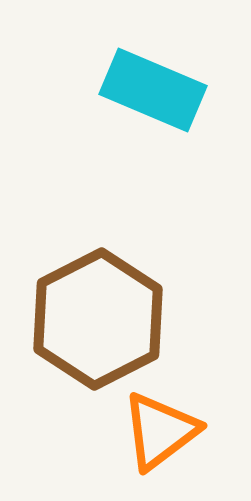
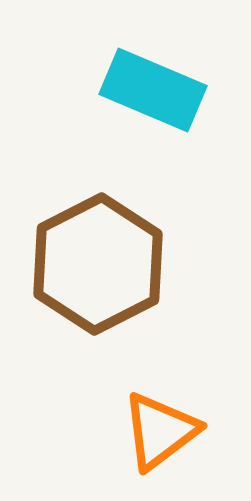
brown hexagon: moved 55 px up
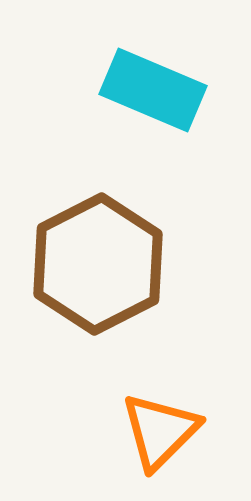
orange triangle: rotated 8 degrees counterclockwise
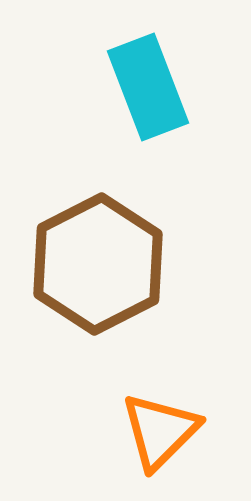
cyan rectangle: moved 5 px left, 3 px up; rotated 46 degrees clockwise
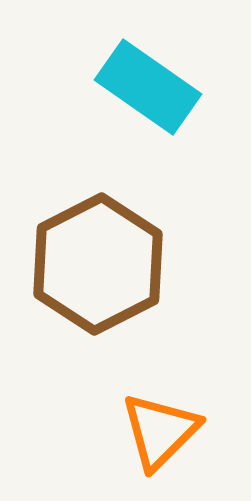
cyan rectangle: rotated 34 degrees counterclockwise
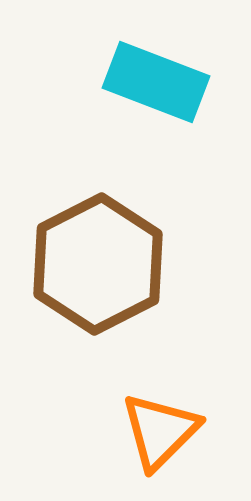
cyan rectangle: moved 8 px right, 5 px up; rotated 14 degrees counterclockwise
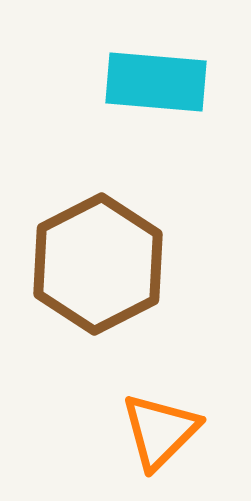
cyan rectangle: rotated 16 degrees counterclockwise
